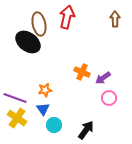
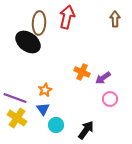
brown ellipse: moved 1 px up; rotated 15 degrees clockwise
orange star: rotated 16 degrees counterclockwise
pink circle: moved 1 px right, 1 px down
cyan circle: moved 2 px right
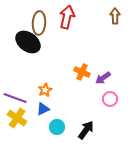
brown arrow: moved 3 px up
blue triangle: rotated 40 degrees clockwise
cyan circle: moved 1 px right, 2 px down
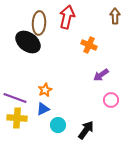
orange cross: moved 7 px right, 27 px up
purple arrow: moved 2 px left, 3 px up
pink circle: moved 1 px right, 1 px down
yellow cross: rotated 30 degrees counterclockwise
cyan circle: moved 1 px right, 2 px up
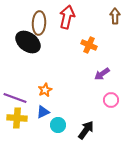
purple arrow: moved 1 px right, 1 px up
blue triangle: moved 3 px down
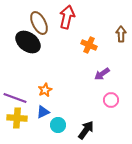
brown arrow: moved 6 px right, 18 px down
brown ellipse: rotated 30 degrees counterclockwise
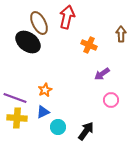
cyan circle: moved 2 px down
black arrow: moved 1 px down
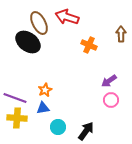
red arrow: rotated 85 degrees counterclockwise
purple arrow: moved 7 px right, 7 px down
blue triangle: moved 4 px up; rotated 16 degrees clockwise
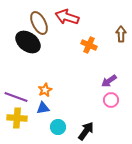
purple line: moved 1 px right, 1 px up
